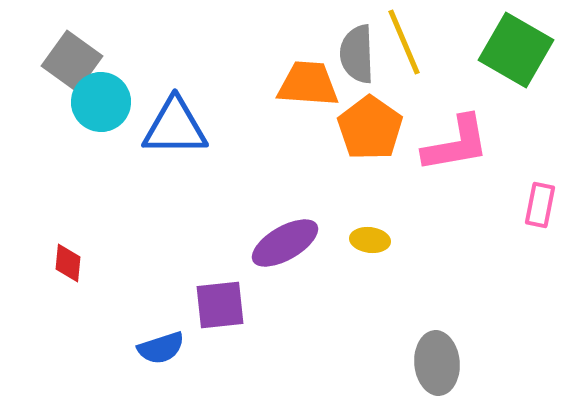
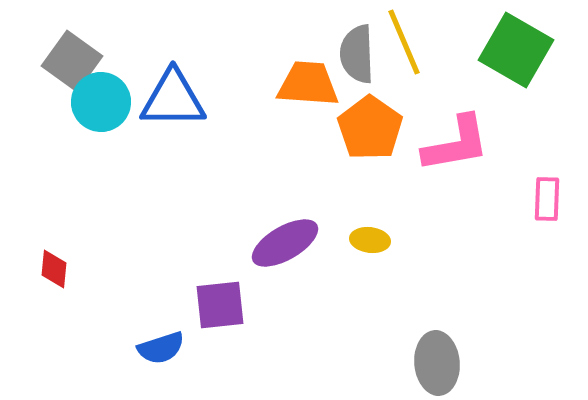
blue triangle: moved 2 px left, 28 px up
pink rectangle: moved 7 px right, 6 px up; rotated 9 degrees counterclockwise
red diamond: moved 14 px left, 6 px down
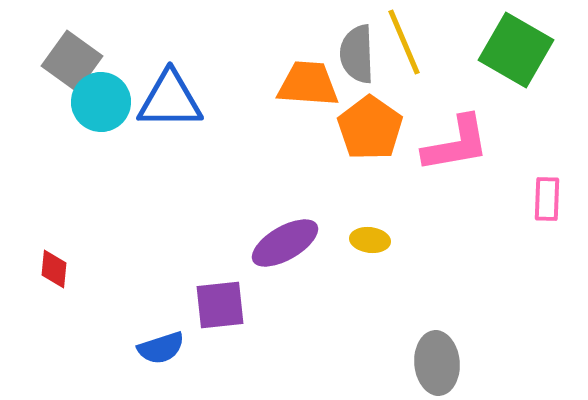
blue triangle: moved 3 px left, 1 px down
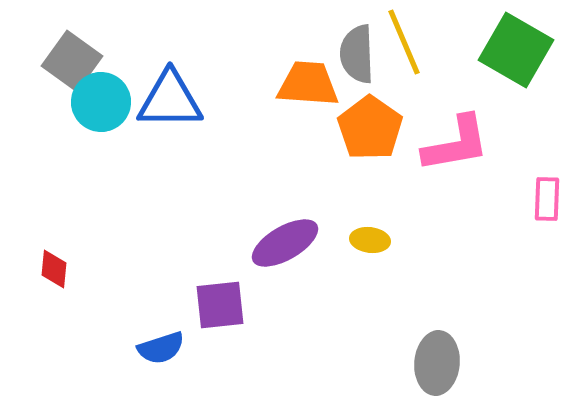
gray ellipse: rotated 10 degrees clockwise
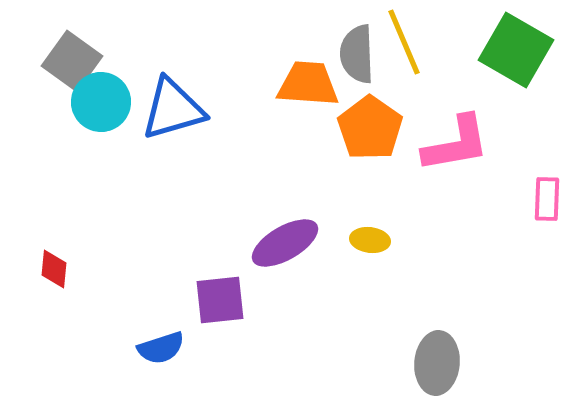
blue triangle: moved 3 px right, 9 px down; rotated 16 degrees counterclockwise
purple square: moved 5 px up
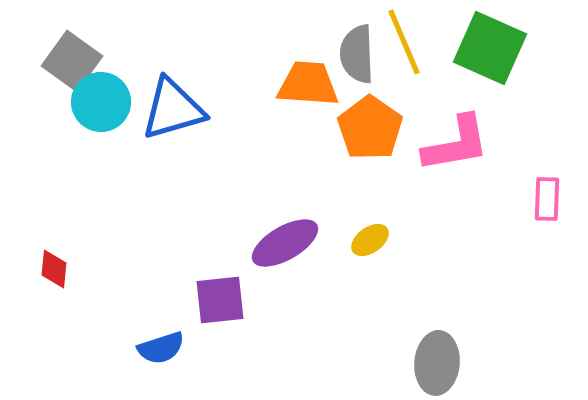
green square: moved 26 px left, 2 px up; rotated 6 degrees counterclockwise
yellow ellipse: rotated 42 degrees counterclockwise
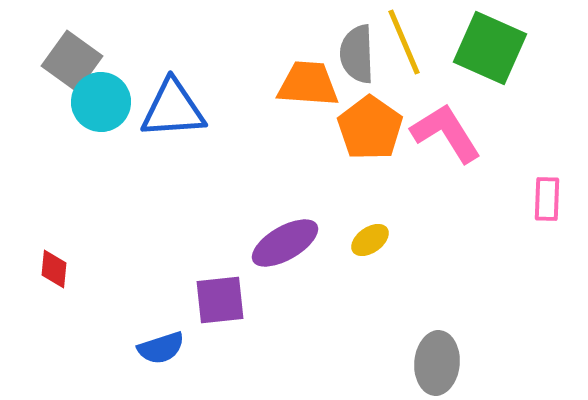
blue triangle: rotated 12 degrees clockwise
pink L-shape: moved 10 px left, 11 px up; rotated 112 degrees counterclockwise
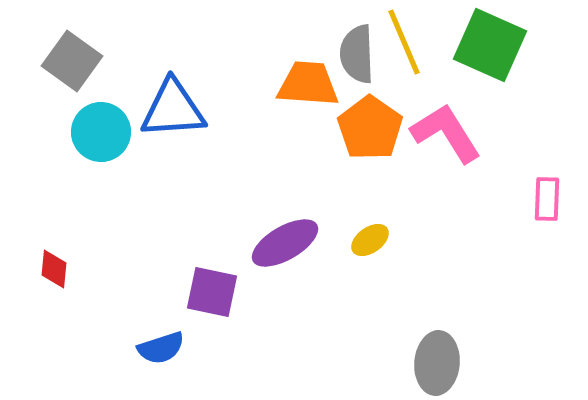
green square: moved 3 px up
cyan circle: moved 30 px down
purple square: moved 8 px left, 8 px up; rotated 18 degrees clockwise
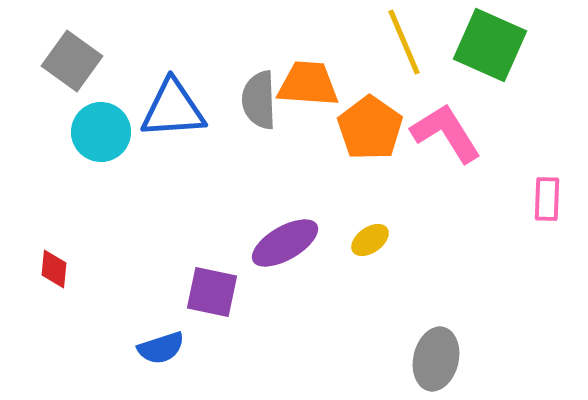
gray semicircle: moved 98 px left, 46 px down
gray ellipse: moved 1 px left, 4 px up; rotated 8 degrees clockwise
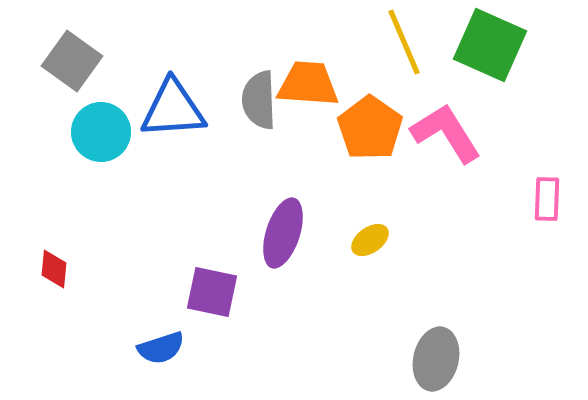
purple ellipse: moved 2 px left, 10 px up; rotated 42 degrees counterclockwise
